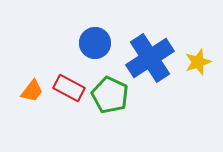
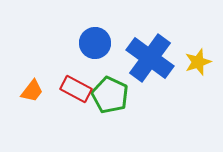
blue cross: rotated 21 degrees counterclockwise
red rectangle: moved 7 px right, 1 px down
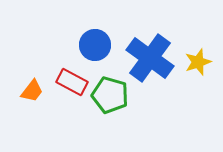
blue circle: moved 2 px down
red rectangle: moved 4 px left, 7 px up
green pentagon: rotated 9 degrees counterclockwise
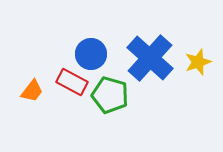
blue circle: moved 4 px left, 9 px down
blue cross: rotated 6 degrees clockwise
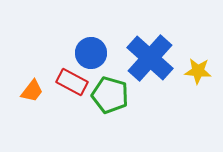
blue circle: moved 1 px up
yellow star: moved 9 px down; rotated 24 degrees clockwise
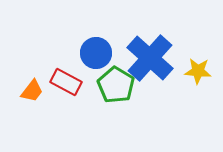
blue circle: moved 5 px right
red rectangle: moved 6 px left
green pentagon: moved 6 px right, 10 px up; rotated 15 degrees clockwise
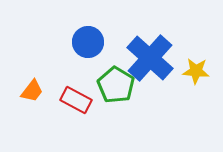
blue circle: moved 8 px left, 11 px up
yellow star: moved 2 px left
red rectangle: moved 10 px right, 18 px down
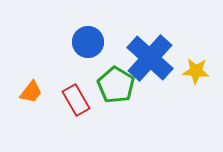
orange trapezoid: moved 1 px left, 1 px down
red rectangle: rotated 32 degrees clockwise
